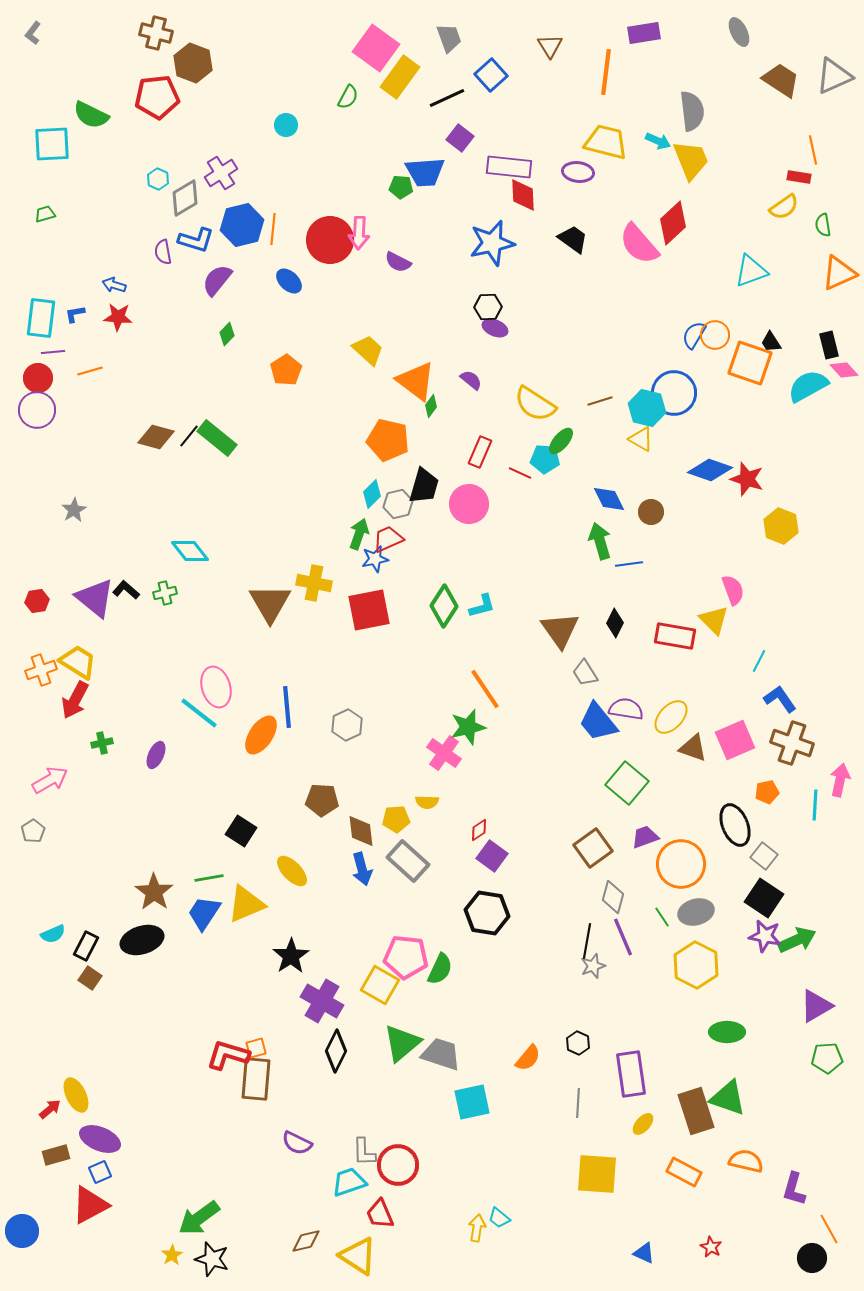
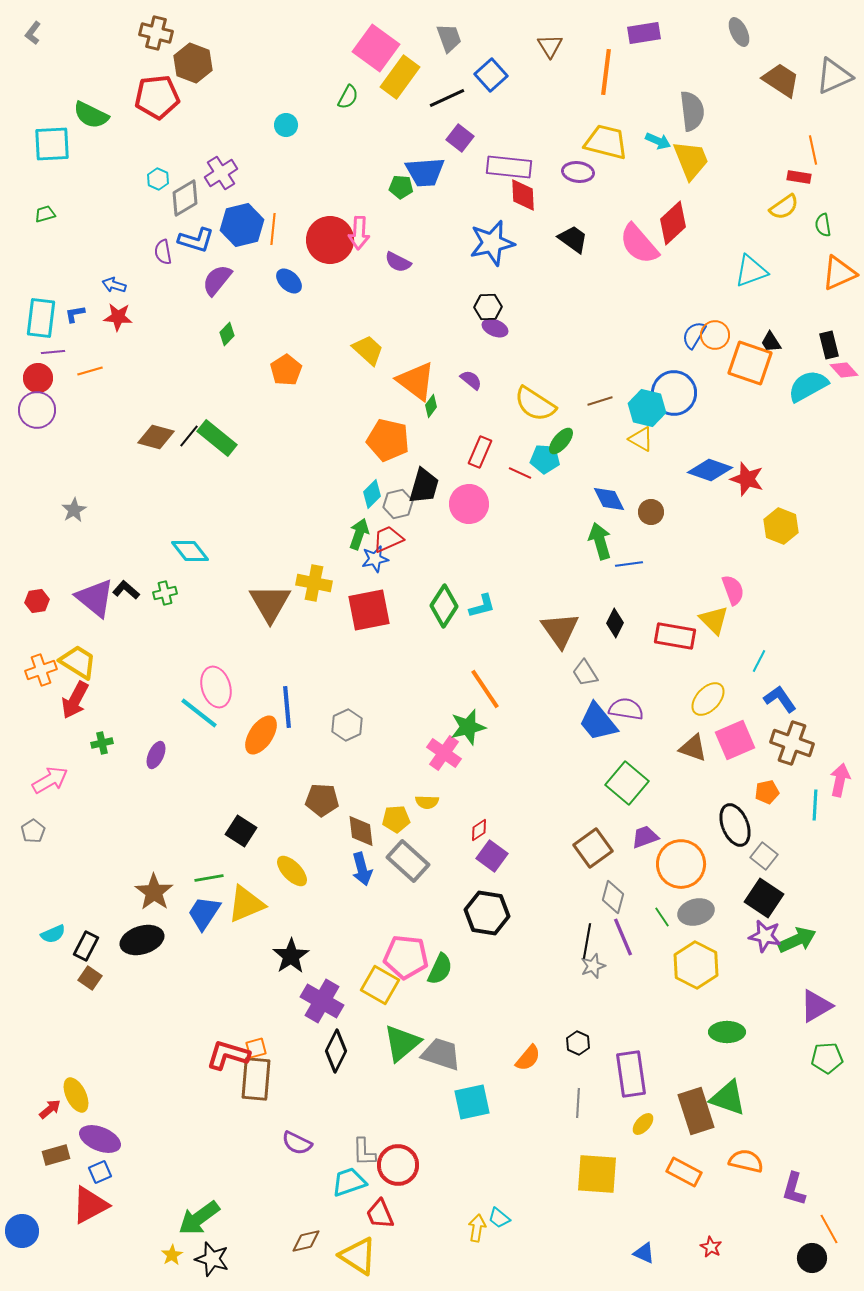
yellow ellipse at (671, 717): moved 37 px right, 18 px up
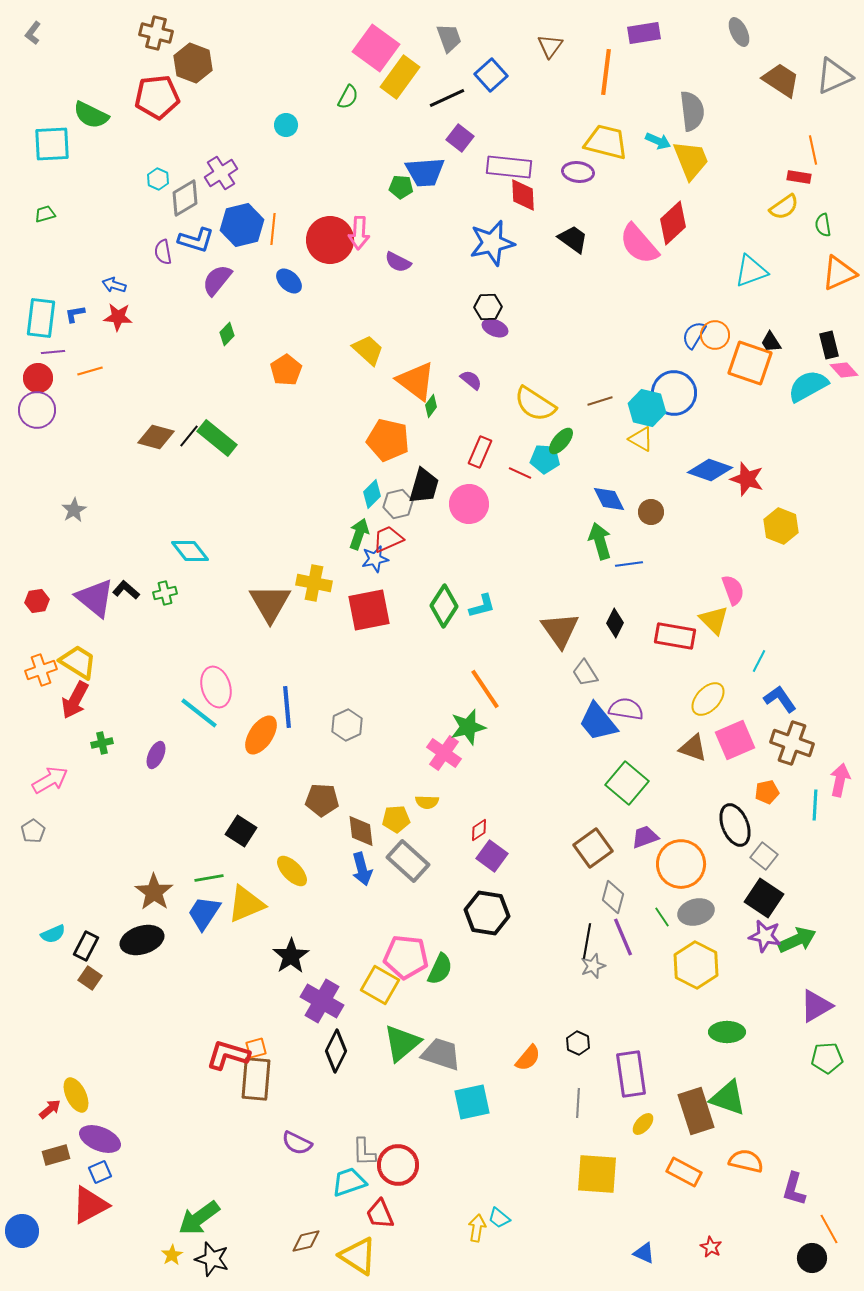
brown triangle at (550, 46): rotated 8 degrees clockwise
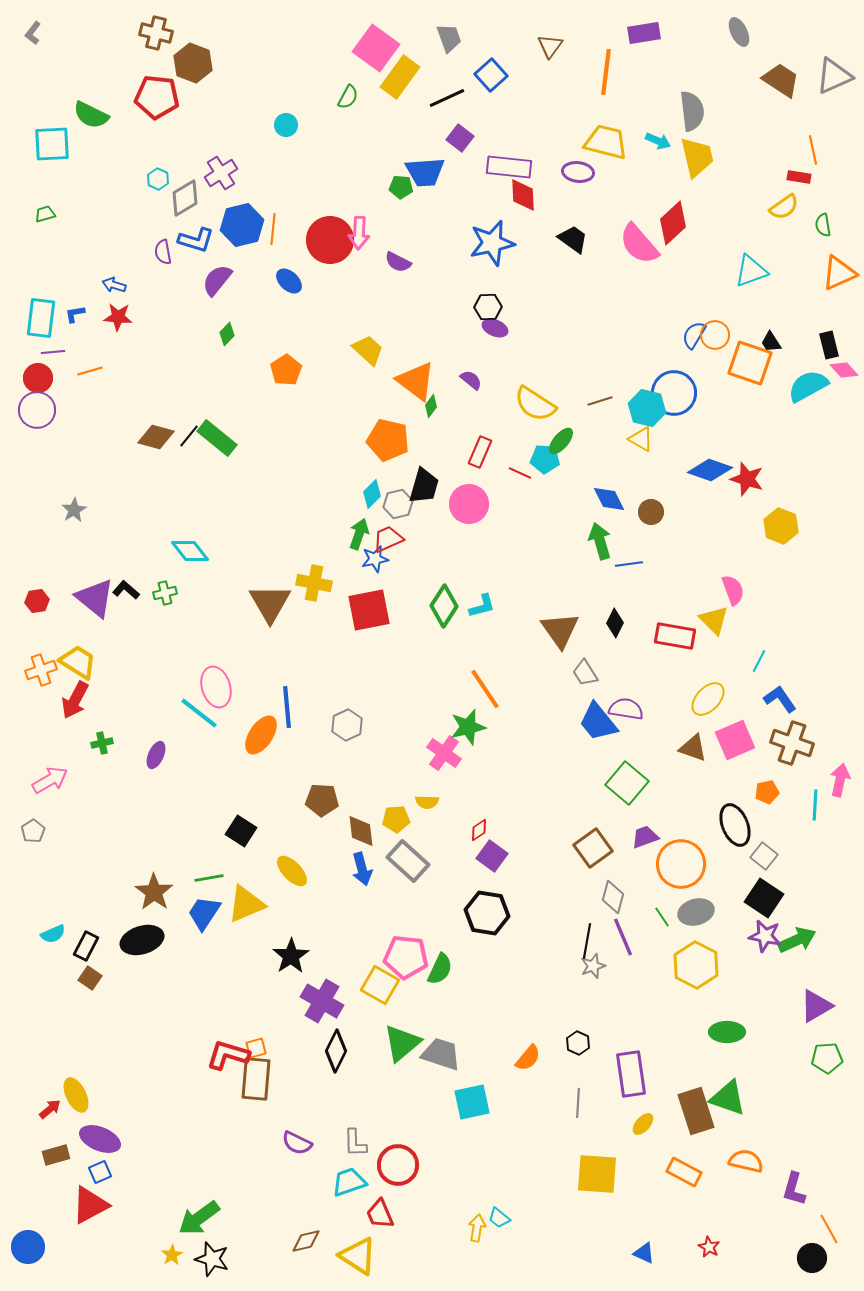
red pentagon at (157, 97): rotated 12 degrees clockwise
yellow trapezoid at (691, 160): moved 6 px right, 3 px up; rotated 9 degrees clockwise
gray L-shape at (364, 1152): moved 9 px left, 9 px up
blue circle at (22, 1231): moved 6 px right, 16 px down
red star at (711, 1247): moved 2 px left
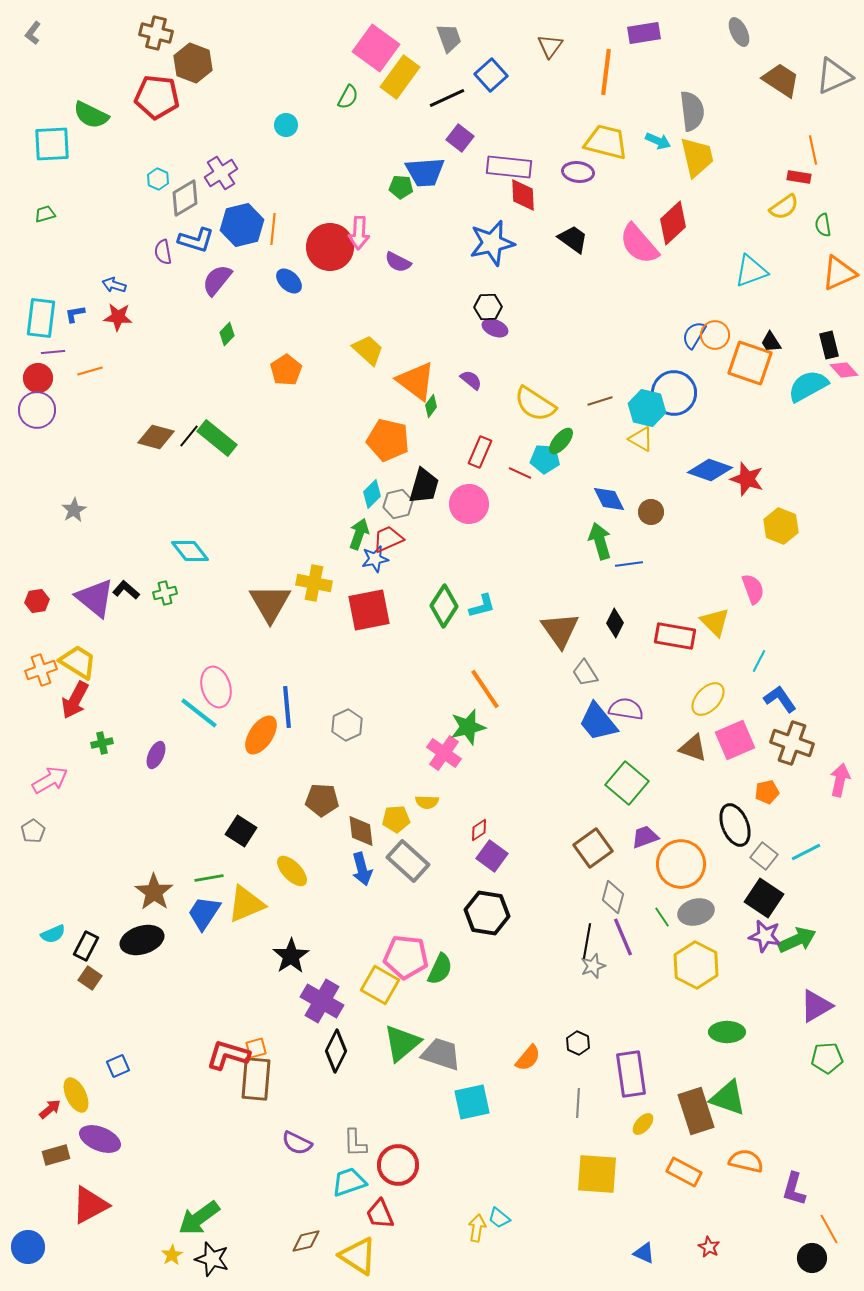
red circle at (330, 240): moved 7 px down
pink semicircle at (733, 590): moved 20 px right, 1 px up
yellow triangle at (714, 620): moved 1 px right, 2 px down
cyan line at (815, 805): moved 9 px left, 47 px down; rotated 60 degrees clockwise
blue square at (100, 1172): moved 18 px right, 106 px up
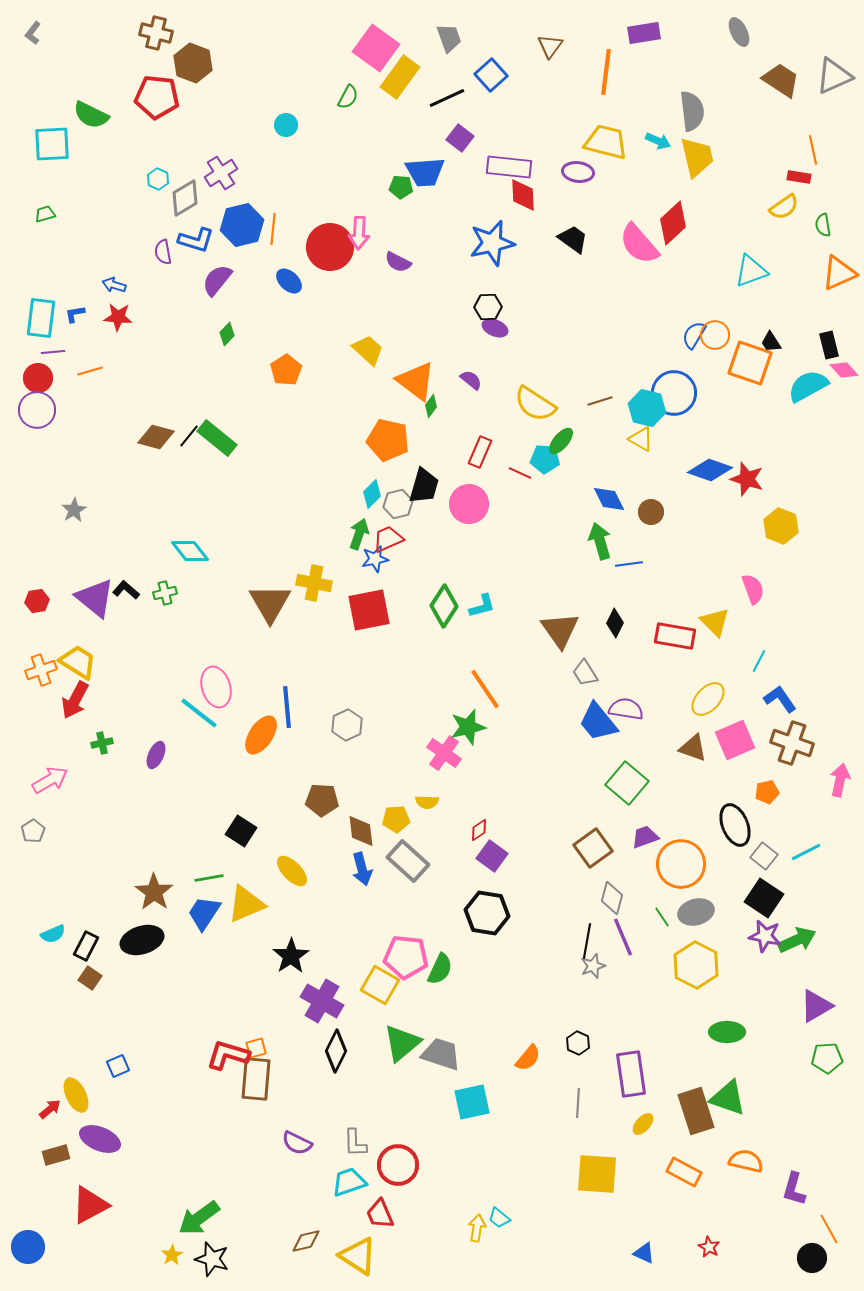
gray diamond at (613, 897): moved 1 px left, 1 px down
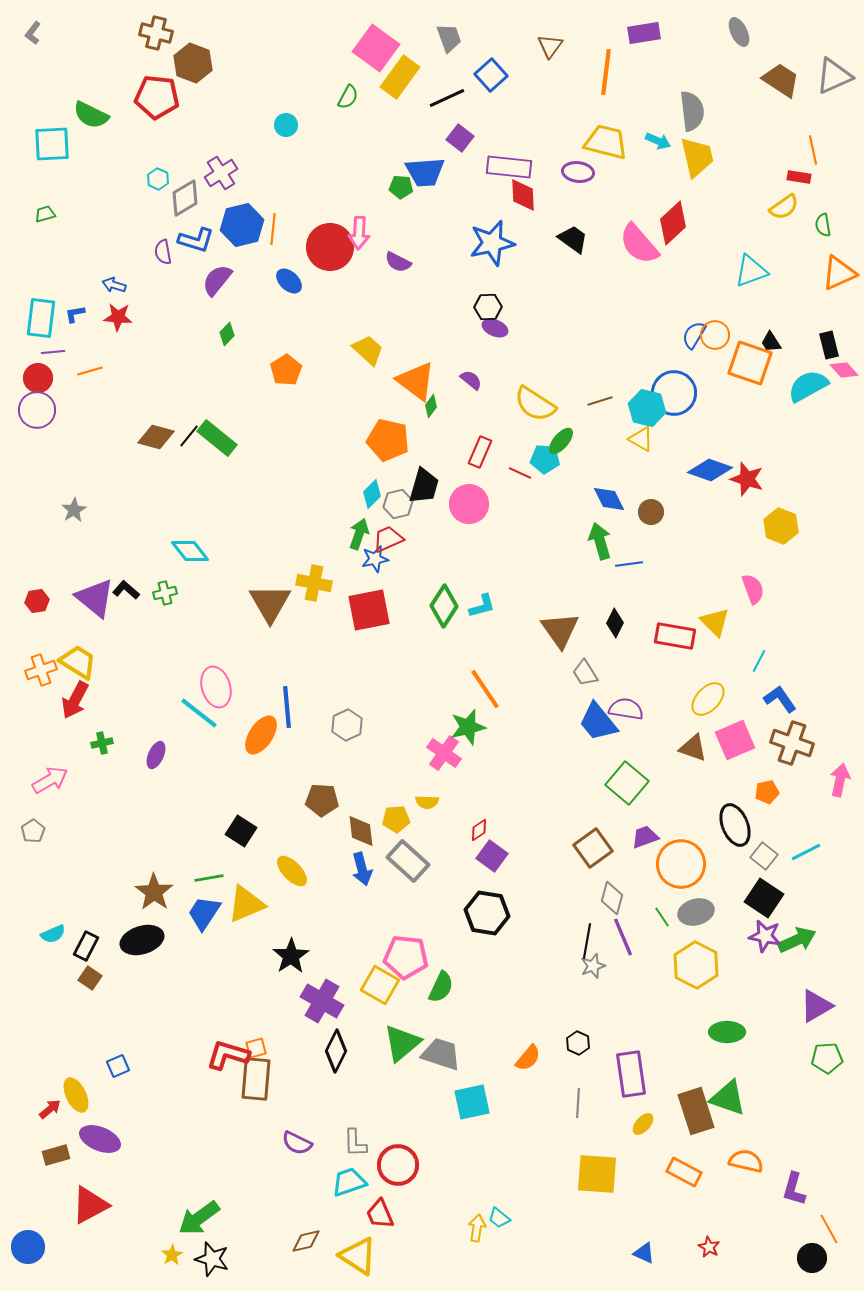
green semicircle at (440, 969): moved 1 px right, 18 px down
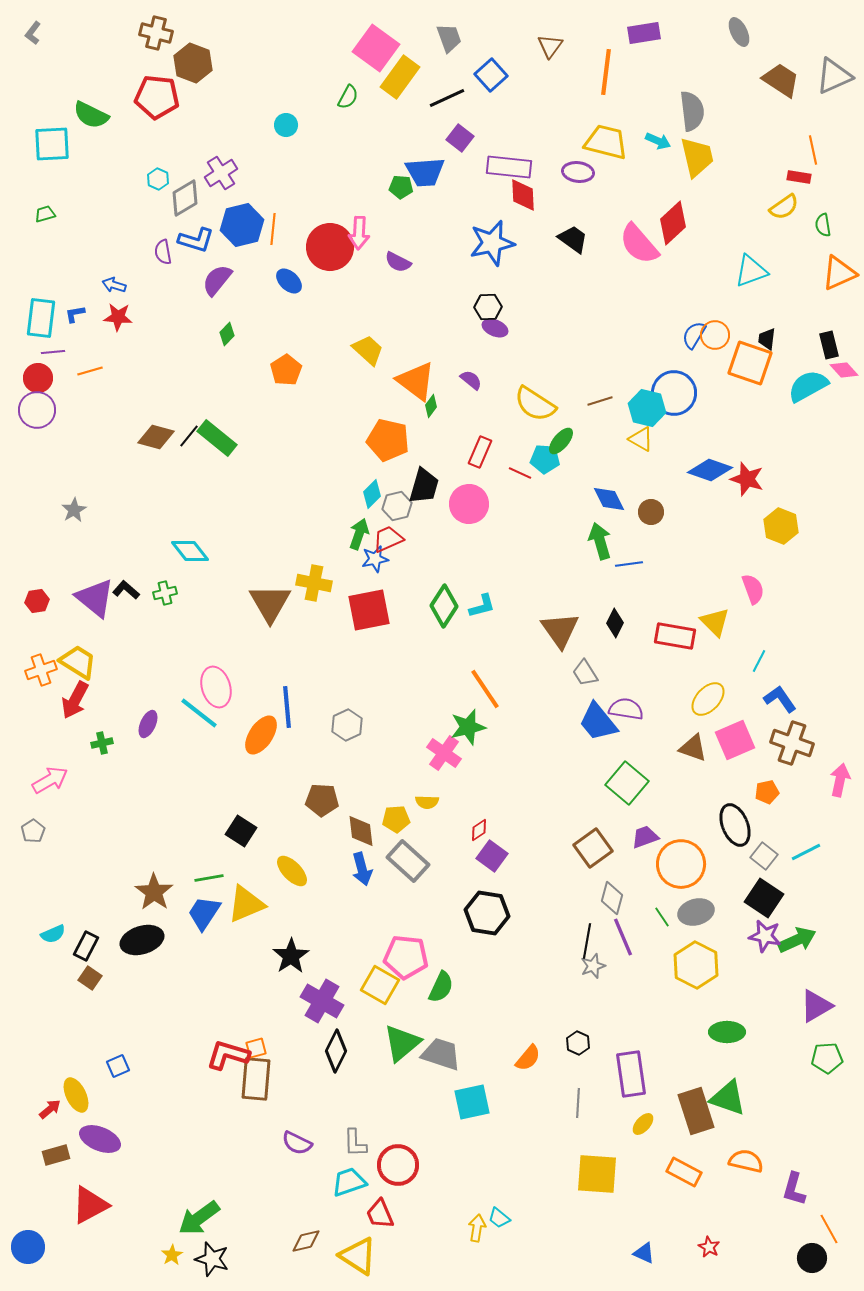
black trapezoid at (771, 342): moved 4 px left, 3 px up; rotated 40 degrees clockwise
gray hexagon at (398, 504): moved 1 px left, 2 px down
purple ellipse at (156, 755): moved 8 px left, 31 px up
